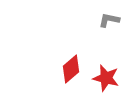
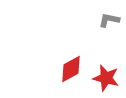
red diamond: rotated 12 degrees clockwise
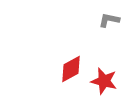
red star: moved 2 px left, 3 px down
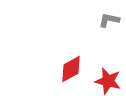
red star: moved 4 px right
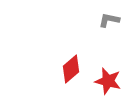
red diamond: rotated 12 degrees counterclockwise
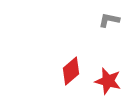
red diamond: moved 2 px down
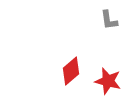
gray L-shape: rotated 110 degrees counterclockwise
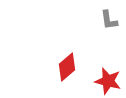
red diamond: moved 4 px left, 4 px up
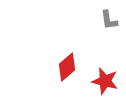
red star: moved 3 px left
